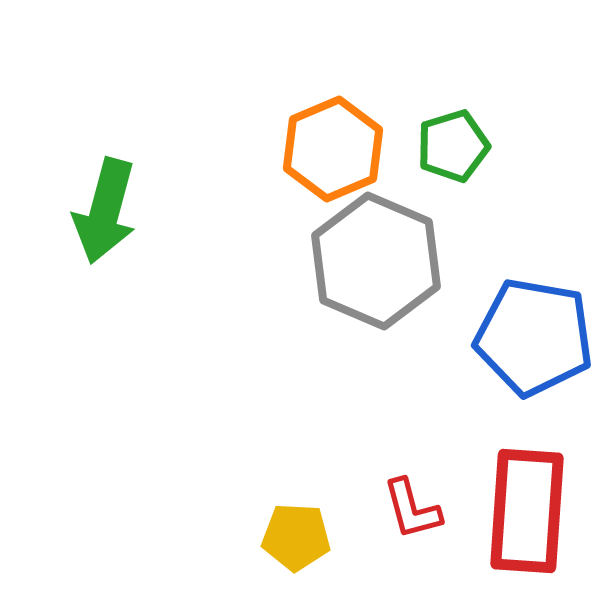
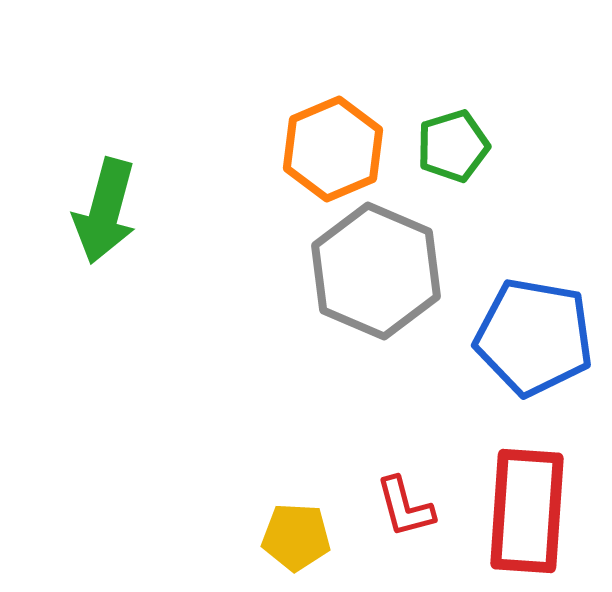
gray hexagon: moved 10 px down
red L-shape: moved 7 px left, 2 px up
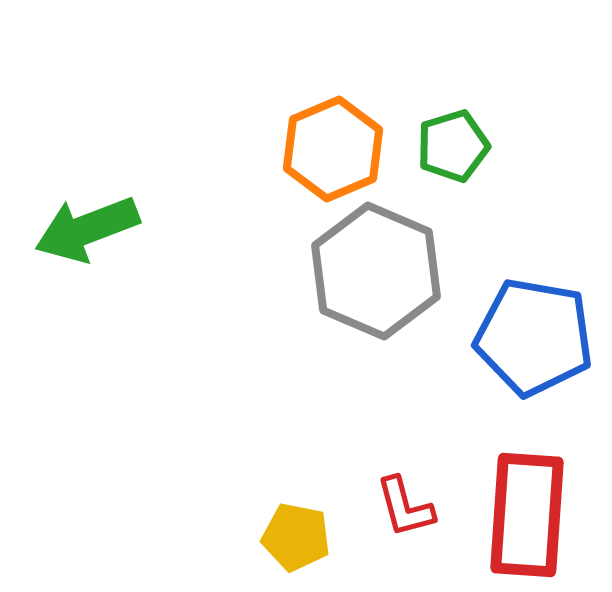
green arrow: moved 18 px left, 18 px down; rotated 54 degrees clockwise
red rectangle: moved 4 px down
yellow pentagon: rotated 8 degrees clockwise
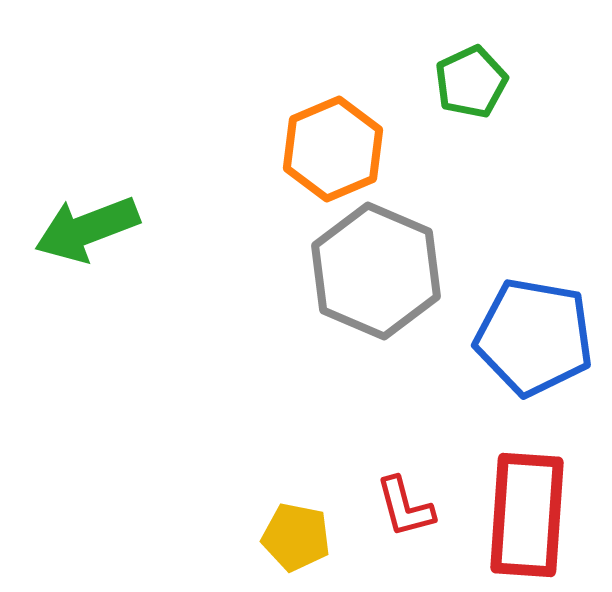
green pentagon: moved 18 px right, 64 px up; rotated 8 degrees counterclockwise
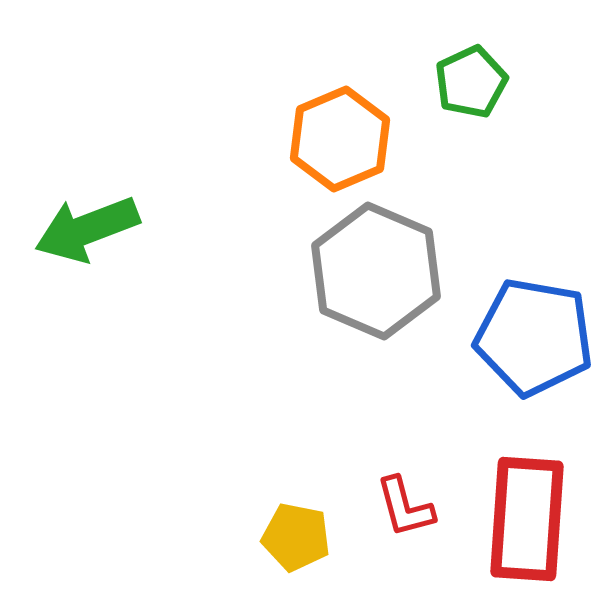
orange hexagon: moved 7 px right, 10 px up
red rectangle: moved 4 px down
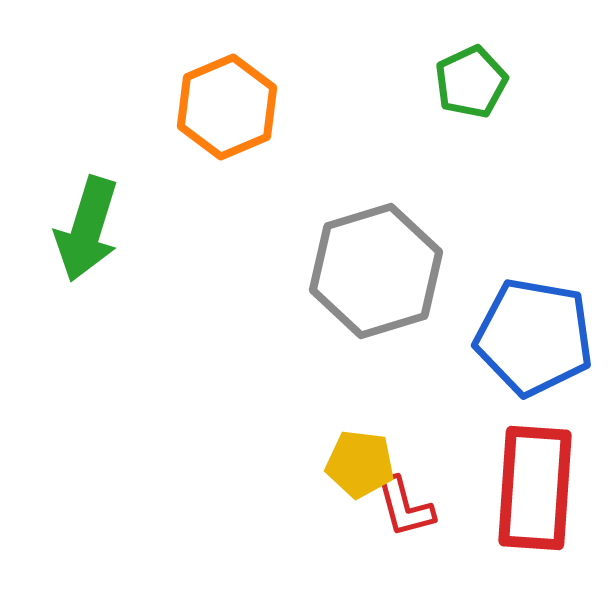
orange hexagon: moved 113 px left, 32 px up
green arrow: rotated 52 degrees counterclockwise
gray hexagon: rotated 20 degrees clockwise
red rectangle: moved 8 px right, 31 px up
yellow pentagon: moved 64 px right, 73 px up; rotated 4 degrees counterclockwise
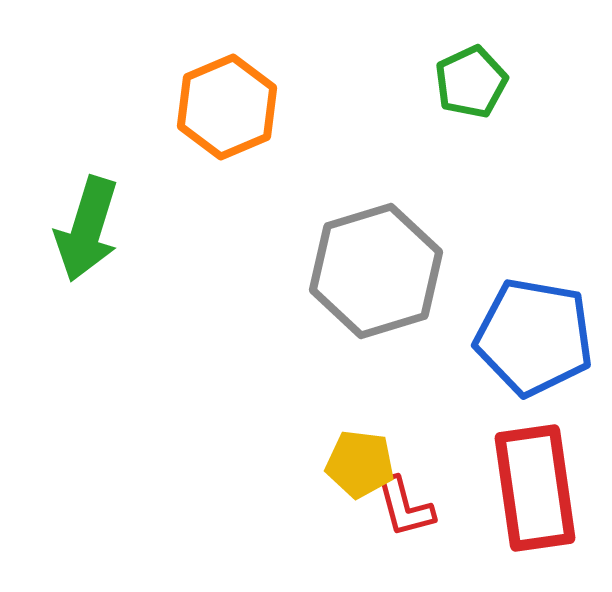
red rectangle: rotated 12 degrees counterclockwise
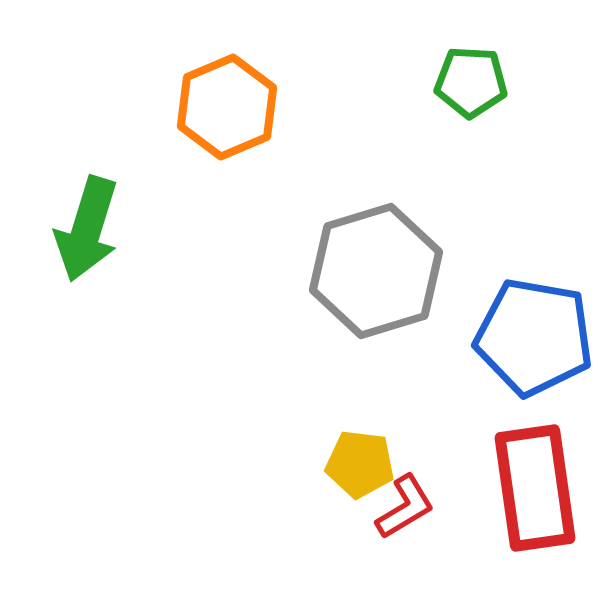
green pentagon: rotated 28 degrees clockwise
red L-shape: rotated 106 degrees counterclockwise
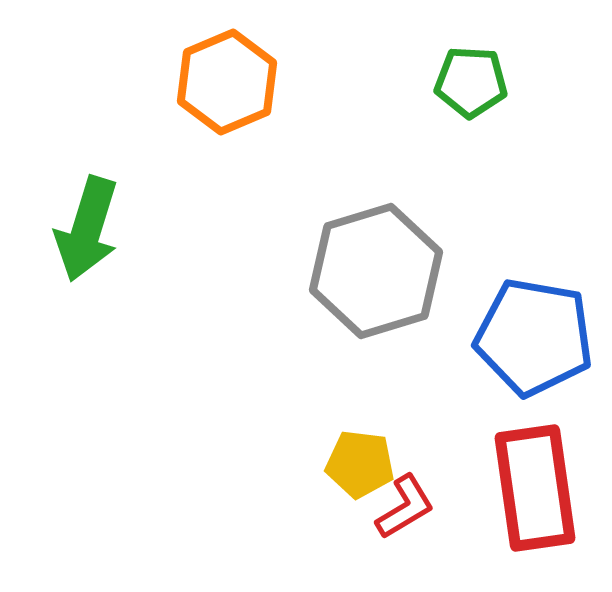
orange hexagon: moved 25 px up
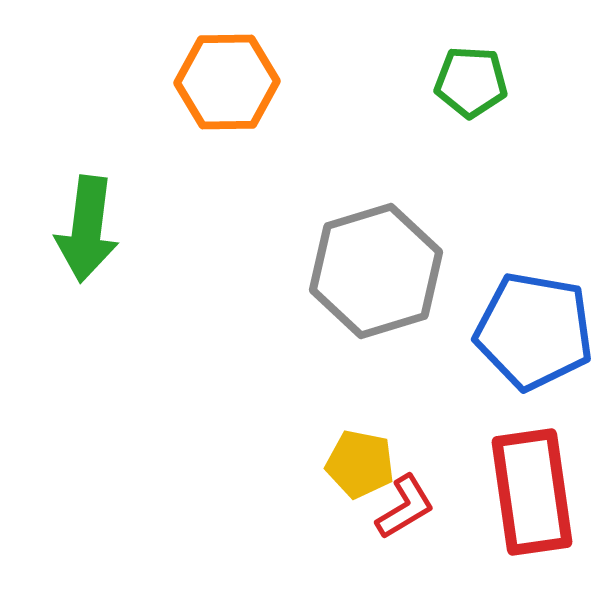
orange hexagon: rotated 22 degrees clockwise
green arrow: rotated 10 degrees counterclockwise
blue pentagon: moved 6 px up
yellow pentagon: rotated 4 degrees clockwise
red rectangle: moved 3 px left, 4 px down
